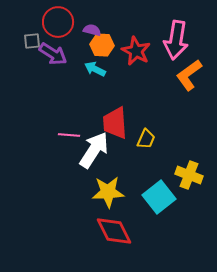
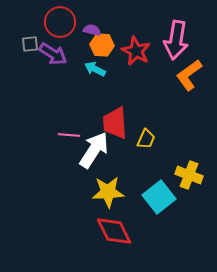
red circle: moved 2 px right
gray square: moved 2 px left, 3 px down
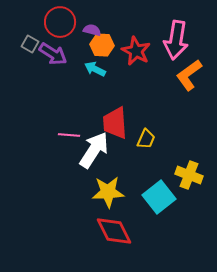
gray square: rotated 36 degrees clockwise
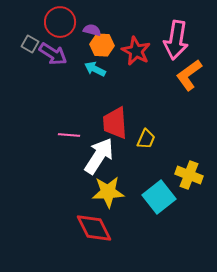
white arrow: moved 5 px right, 6 px down
red diamond: moved 20 px left, 3 px up
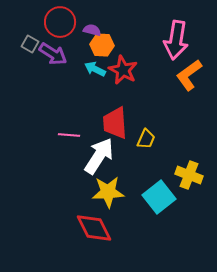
red star: moved 13 px left, 19 px down
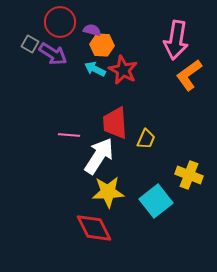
cyan square: moved 3 px left, 4 px down
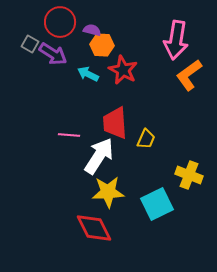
cyan arrow: moved 7 px left, 5 px down
cyan square: moved 1 px right, 3 px down; rotated 12 degrees clockwise
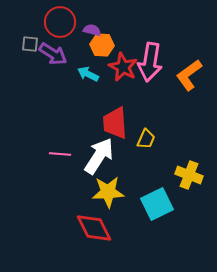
pink arrow: moved 26 px left, 22 px down
gray square: rotated 24 degrees counterclockwise
red star: moved 3 px up
pink line: moved 9 px left, 19 px down
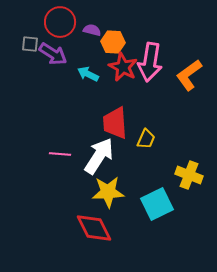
orange hexagon: moved 11 px right, 3 px up
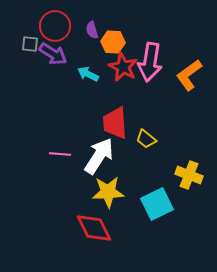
red circle: moved 5 px left, 4 px down
purple semicircle: rotated 120 degrees counterclockwise
yellow trapezoid: rotated 105 degrees clockwise
